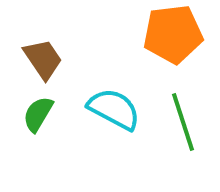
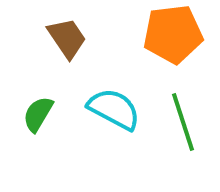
brown trapezoid: moved 24 px right, 21 px up
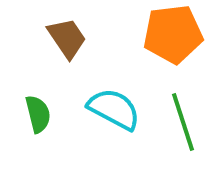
green semicircle: rotated 135 degrees clockwise
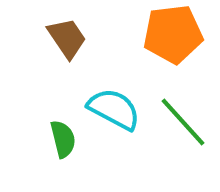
green semicircle: moved 25 px right, 25 px down
green line: rotated 24 degrees counterclockwise
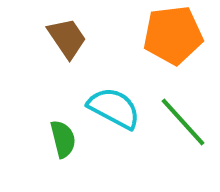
orange pentagon: moved 1 px down
cyan semicircle: moved 1 px up
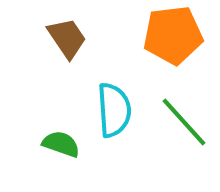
cyan semicircle: moved 2 px down; rotated 58 degrees clockwise
green line: moved 1 px right
green semicircle: moved 2 px left, 5 px down; rotated 57 degrees counterclockwise
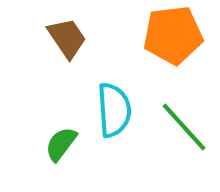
green line: moved 5 px down
green semicircle: rotated 72 degrees counterclockwise
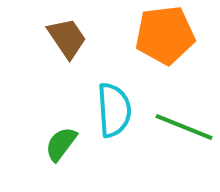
orange pentagon: moved 8 px left
green line: rotated 26 degrees counterclockwise
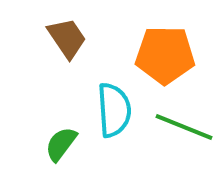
orange pentagon: moved 20 px down; rotated 8 degrees clockwise
